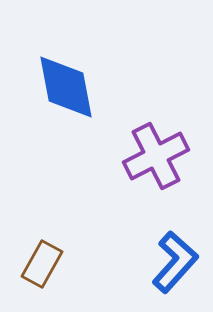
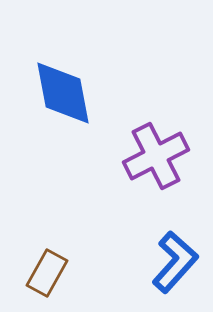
blue diamond: moved 3 px left, 6 px down
brown rectangle: moved 5 px right, 9 px down
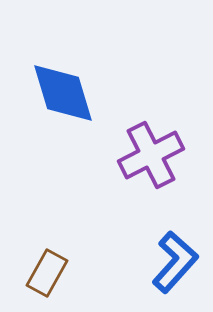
blue diamond: rotated 6 degrees counterclockwise
purple cross: moved 5 px left, 1 px up
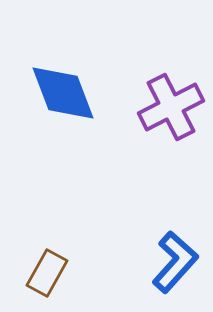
blue diamond: rotated 4 degrees counterclockwise
purple cross: moved 20 px right, 48 px up
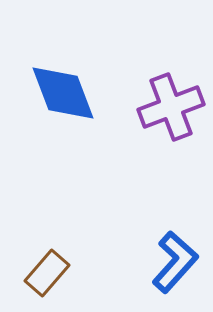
purple cross: rotated 6 degrees clockwise
brown rectangle: rotated 12 degrees clockwise
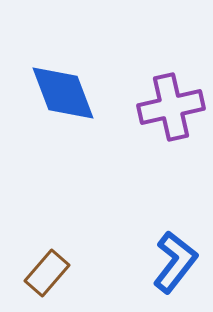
purple cross: rotated 8 degrees clockwise
blue L-shape: rotated 4 degrees counterclockwise
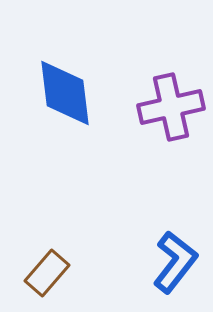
blue diamond: moved 2 px right; rotated 14 degrees clockwise
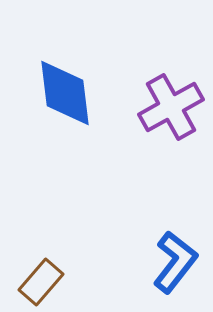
purple cross: rotated 16 degrees counterclockwise
brown rectangle: moved 6 px left, 9 px down
